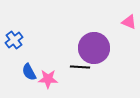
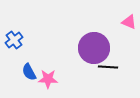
black line: moved 28 px right
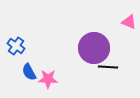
blue cross: moved 2 px right, 6 px down; rotated 18 degrees counterclockwise
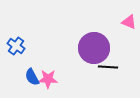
blue semicircle: moved 3 px right, 5 px down
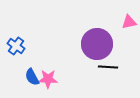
pink triangle: rotated 35 degrees counterclockwise
purple circle: moved 3 px right, 4 px up
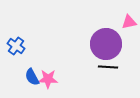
purple circle: moved 9 px right
